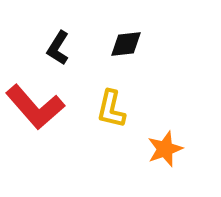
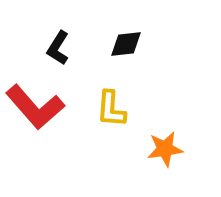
yellow L-shape: rotated 9 degrees counterclockwise
orange star: rotated 12 degrees clockwise
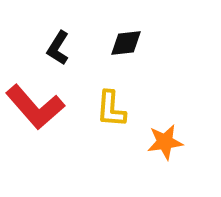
black diamond: moved 1 px up
orange star: moved 7 px up
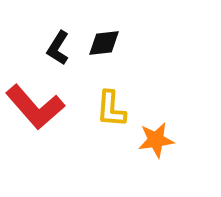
black diamond: moved 22 px left
orange star: moved 9 px left, 2 px up
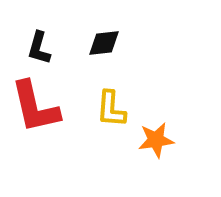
black L-shape: moved 19 px left; rotated 16 degrees counterclockwise
red L-shape: rotated 28 degrees clockwise
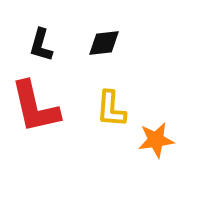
black L-shape: moved 2 px right, 3 px up
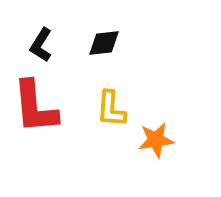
black L-shape: rotated 16 degrees clockwise
red L-shape: rotated 8 degrees clockwise
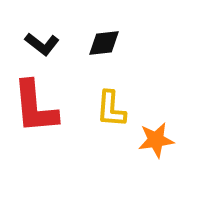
black L-shape: moved 1 px right, 1 px up; rotated 84 degrees counterclockwise
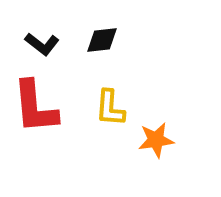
black diamond: moved 2 px left, 3 px up
yellow L-shape: moved 1 px left, 1 px up
